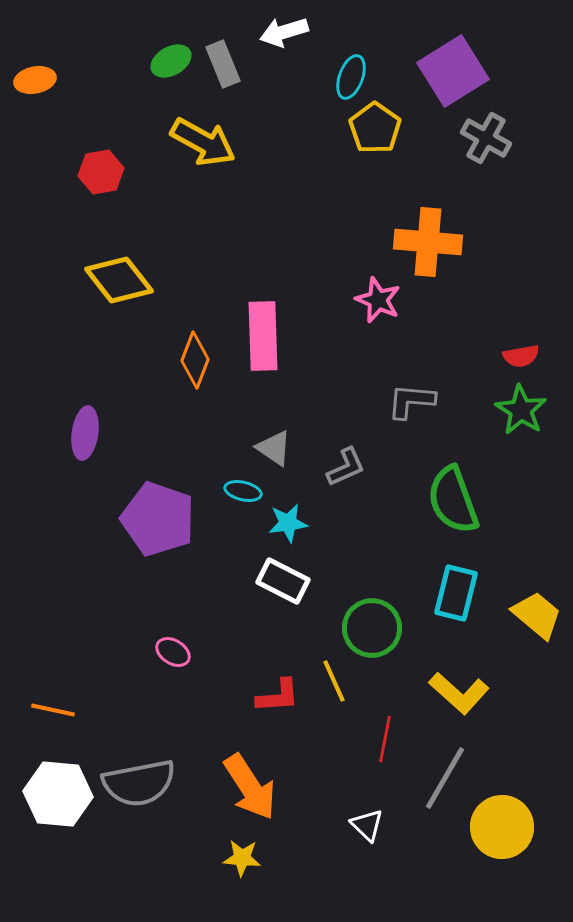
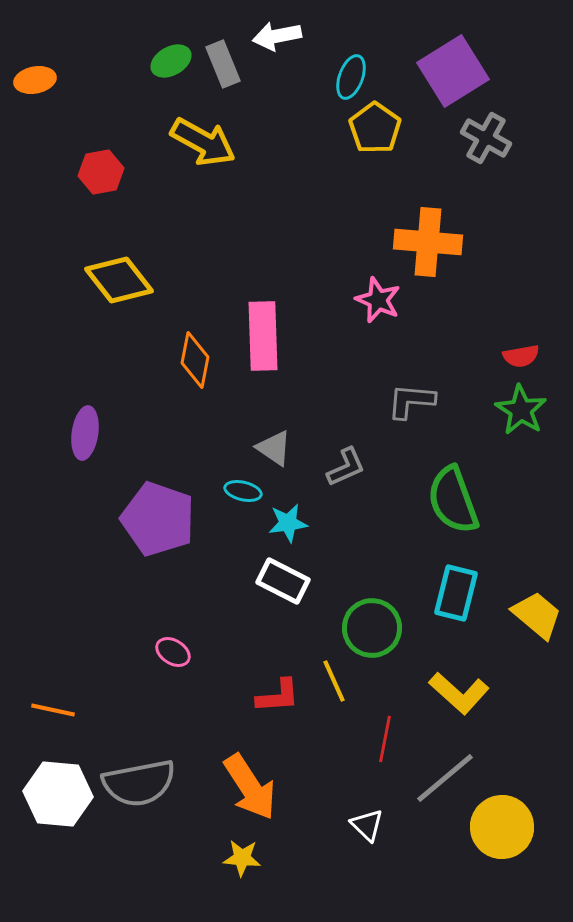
white arrow at (284, 32): moved 7 px left, 4 px down; rotated 6 degrees clockwise
orange diamond at (195, 360): rotated 10 degrees counterclockwise
gray line at (445, 778): rotated 20 degrees clockwise
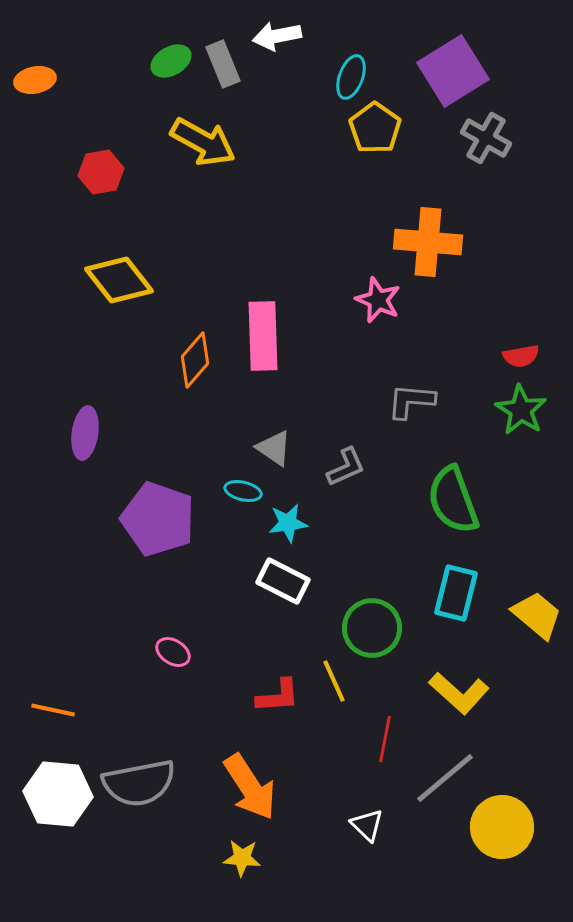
orange diamond at (195, 360): rotated 30 degrees clockwise
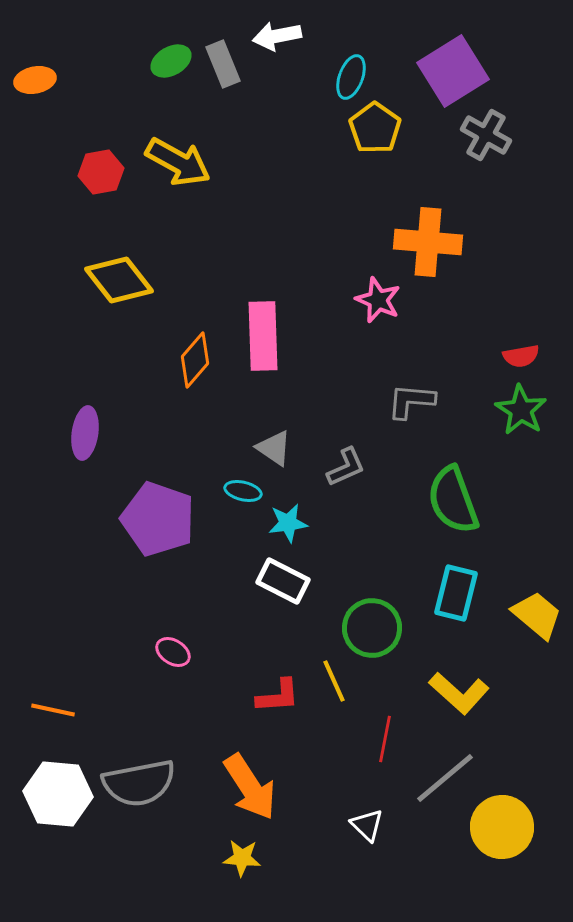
gray cross at (486, 138): moved 3 px up
yellow arrow at (203, 142): moved 25 px left, 20 px down
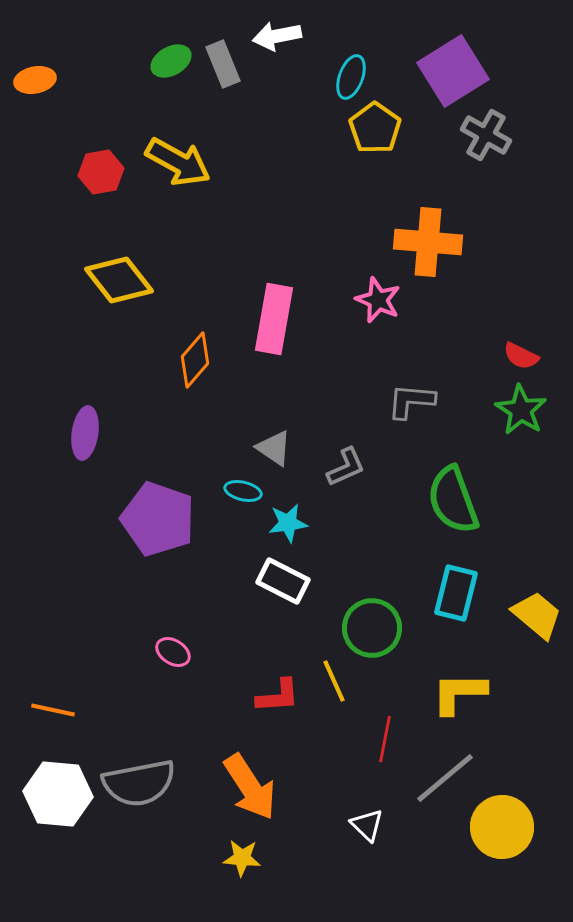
pink rectangle at (263, 336): moved 11 px right, 17 px up; rotated 12 degrees clockwise
red semicircle at (521, 356): rotated 36 degrees clockwise
yellow L-shape at (459, 693): rotated 138 degrees clockwise
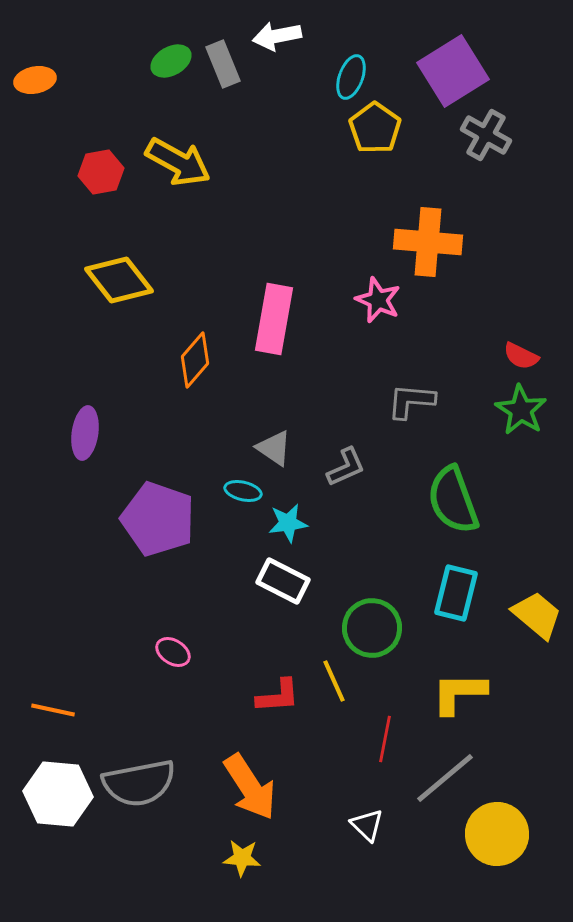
yellow circle at (502, 827): moved 5 px left, 7 px down
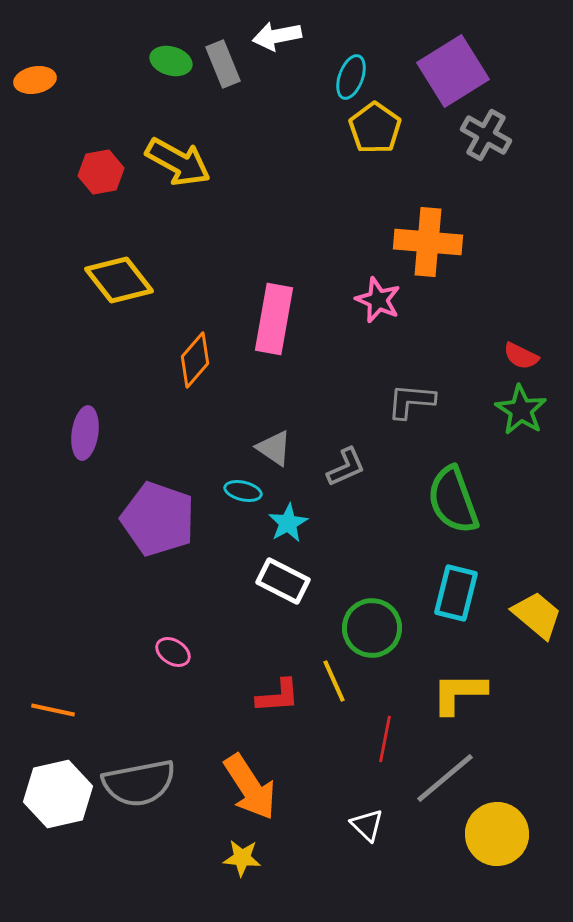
green ellipse at (171, 61): rotated 45 degrees clockwise
cyan star at (288, 523): rotated 21 degrees counterclockwise
white hexagon at (58, 794): rotated 18 degrees counterclockwise
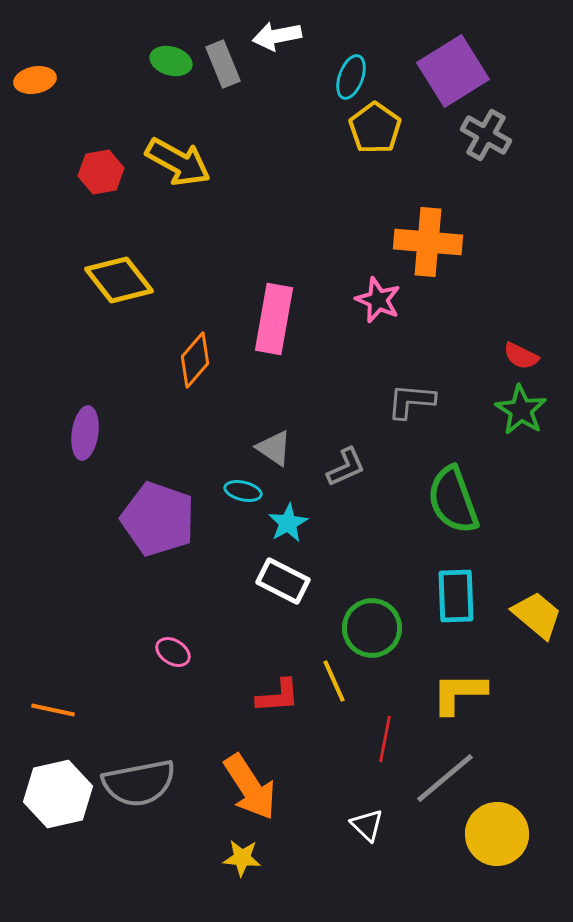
cyan rectangle at (456, 593): moved 3 px down; rotated 16 degrees counterclockwise
